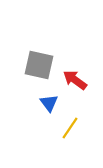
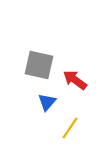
blue triangle: moved 2 px left, 1 px up; rotated 18 degrees clockwise
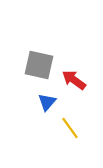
red arrow: moved 1 px left
yellow line: rotated 70 degrees counterclockwise
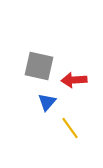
gray square: moved 1 px down
red arrow: rotated 40 degrees counterclockwise
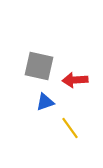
red arrow: moved 1 px right
blue triangle: moved 2 px left; rotated 30 degrees clockwise
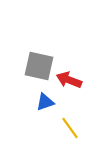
red arrow: moved 6 px left; rotated 25 degrees clockwise
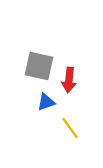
red arrow: rotated 105 degrees counterclockwise
blue triangle: moved 1 px right
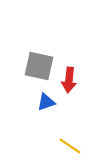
yellow line: moved 18 px down; rotated 20 degrees counterclockwise
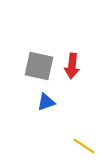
red arrow: moved 3 px right, 14 px up
yellow line: moved 14 px right
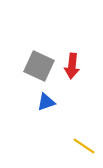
gray square: rotated 12 degrees clockwise
